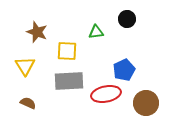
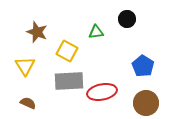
yellow square: rotated 25 degrees clockwise
blue pentagon: moved 19 px right, 4 px up; rotated 15 degrees counterclockwise
red ellipse: moved 4 px left, 2 px up
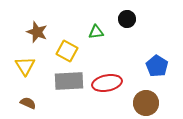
blue pentagon: moved 14 px right
red ellipse: moved 5 px right, 9 px up
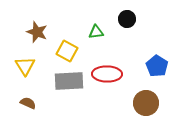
red ellipse: moved 9 px up; rotated 12 degrees clockwise
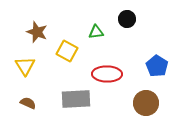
gray rectangle: moved 7 px right, 18 px down
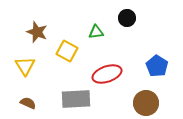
black circle: moved 1 px up
red ellipse: rotated 20 degrees counterclockwise
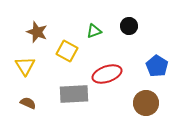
black circle: moved 2 px right, 8 px down
green triangle: moved 2 px left, 1 px up; rotated 14 degrees counterclockwise
gray rectangle: moved 2 px left, 5 px up
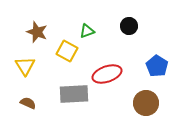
green triangle: moved 7 px left
